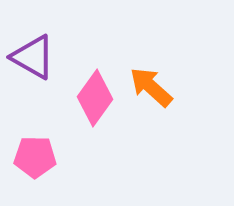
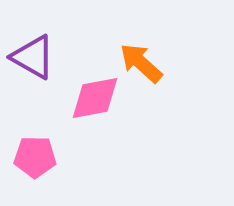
orange arrow: moved 10 px left, 24 px up
pink diamond: rotated 44 degrees clockwise
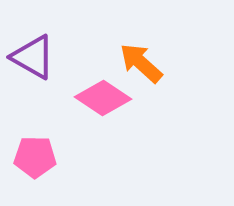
pink diamond: moved 8 px right; rotated 44 degrees clockwise
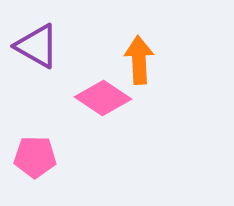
purple triangle: moved 4 px right, 11 px up
orange arrow: moved 2 px left, 3 px up; rotated 45 degrees clockwise
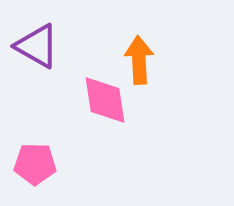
pink diamond: moved 2 px right, 2 px down; rotated 48 degrees clockwise
pink pentagon: moved 7 px down
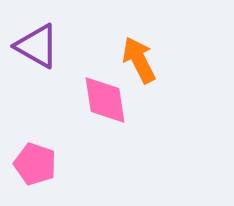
orange arrow: rotated 24 degrees counterclockwise
pink pentagon: rotated 18 degrees clockwise
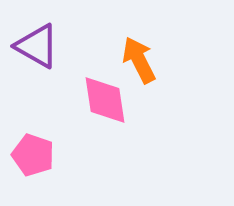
pink pentagon: moved 2 px left, 9 px up
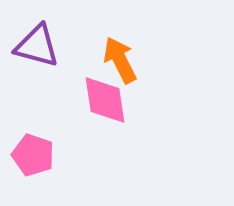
purple triangle: rotated 15 degrees counterclockwise
orange arrow: moved 19 px left
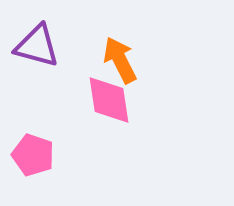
pink diamond: moved 4 px right
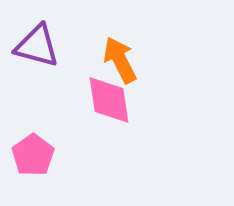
pink pentagon: rotated 18 degrees clockwise
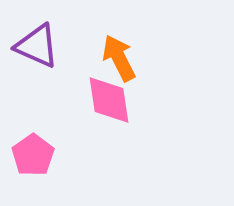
purple triangle: rotated 9 degrees clockwise
orange arrow: moved 1 px left, 2 px up
